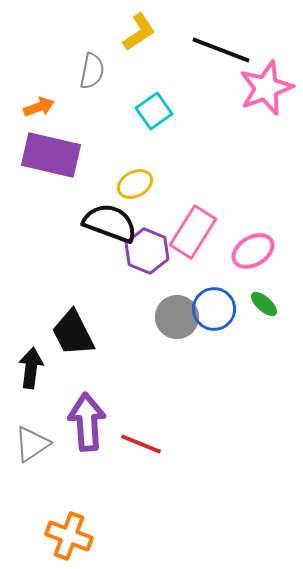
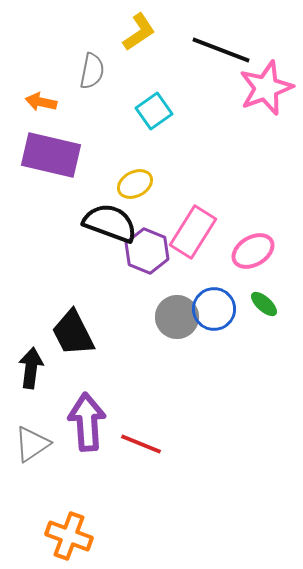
orange arrow: moved 2 px right, 5 px up; rotated 148 degrees counterclockwise
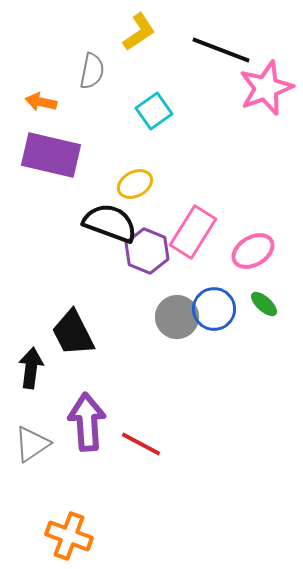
red line: rotated 6 degrees clockwise
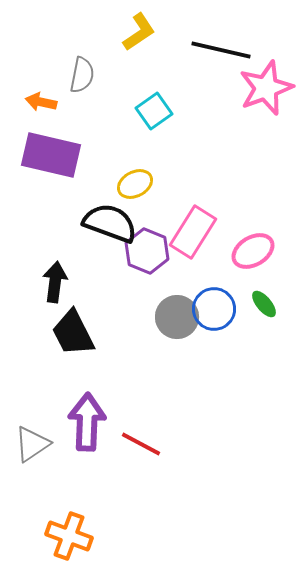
black line: rotated 8 degrees counterclockwise
gray semicircle: moved 10 px left, 4 px down
green ellipse: rotated 8 degrees clockwise
black arrow: moved 24 px right, 86 px up
purple arrow: rotated 6 degrees clockwise
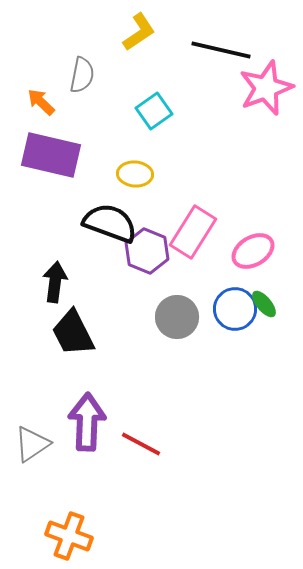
orange arrow: rotated 32 degrees clockwise
yellow ellipse: moved 10 px up; rotated 32 degrees clockwise
blue circle: moved 21 px right
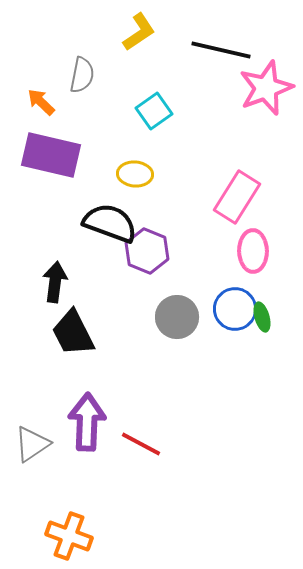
pink rectangle: moved 44 px right, 35 px up
pink ellipse: rotated 60 degrees counterclockwise
green ellipse: moved 2 px left, 13 px down; rotated 24 degrees clockwise
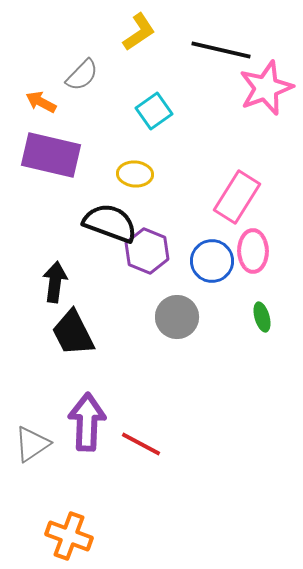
gray semicircle: rotated 33 degrees clockwise
orange arrow: rotated 16 degrees counterclockwise
blue circle: moved 23 px left, 48 px up
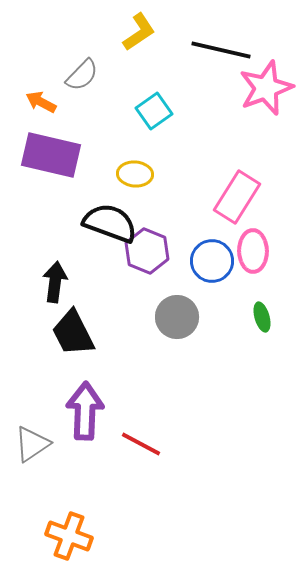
purple arrow: moved 2 px left, 11 px up
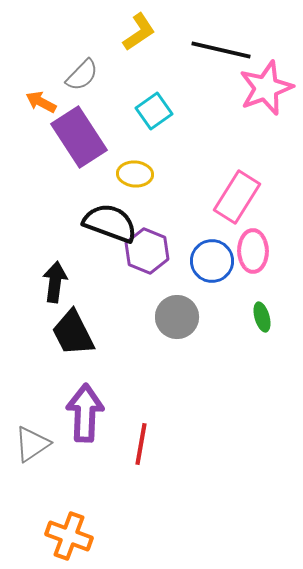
purple rectangle: moved 28 px right, 18 px up; rotated 44 degrees clockwise
purple arrow: moved 2 px down
red line: rotated 72 degrees clockwise
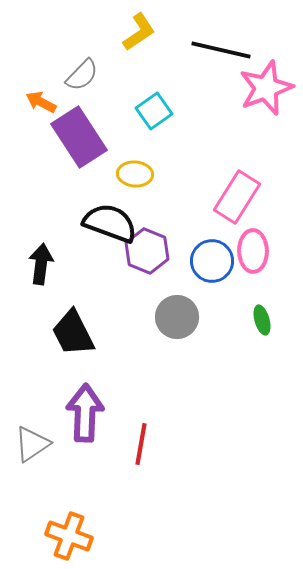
black arrow: moved 14 px left, 18 px up
green ellipse: moved 3 px down
